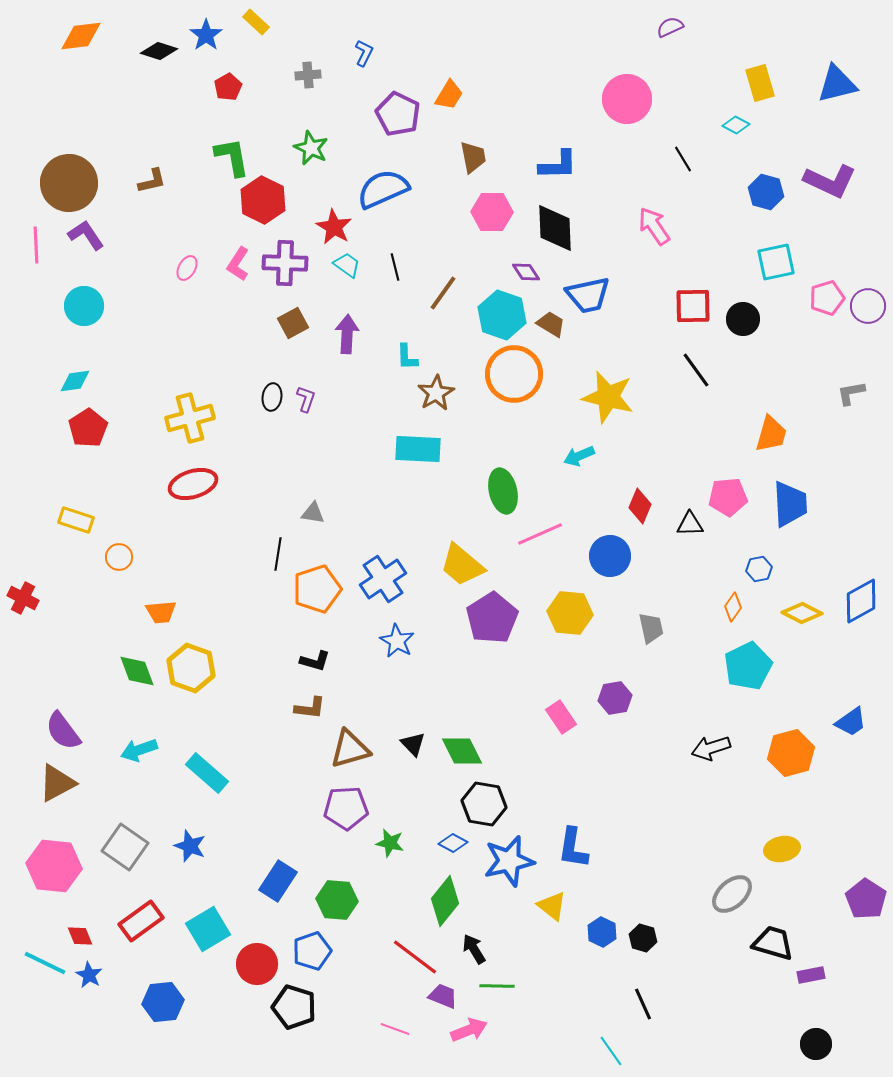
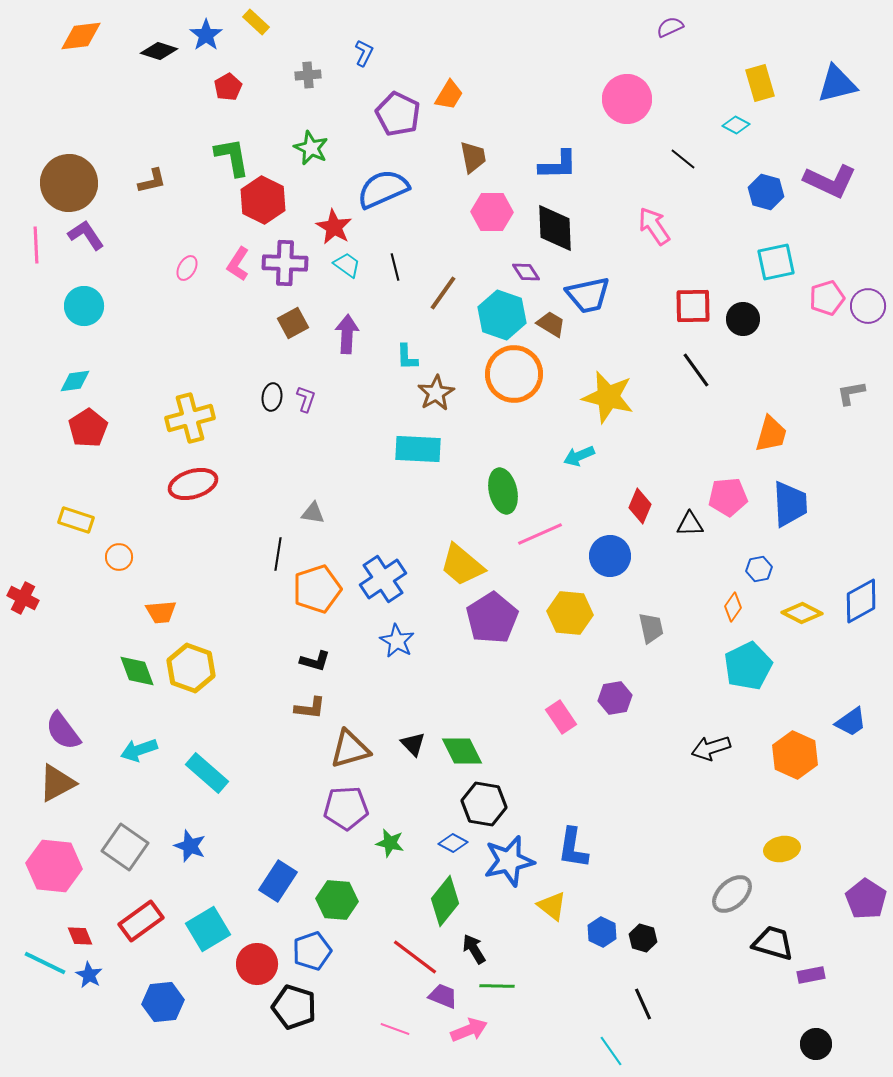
black line at (683, 159): rotated 20 degrees counterclockwise
orange hexagon at (791, 753): moved 4 px right, 2 px down; rotated 21 degrees counterclockwise
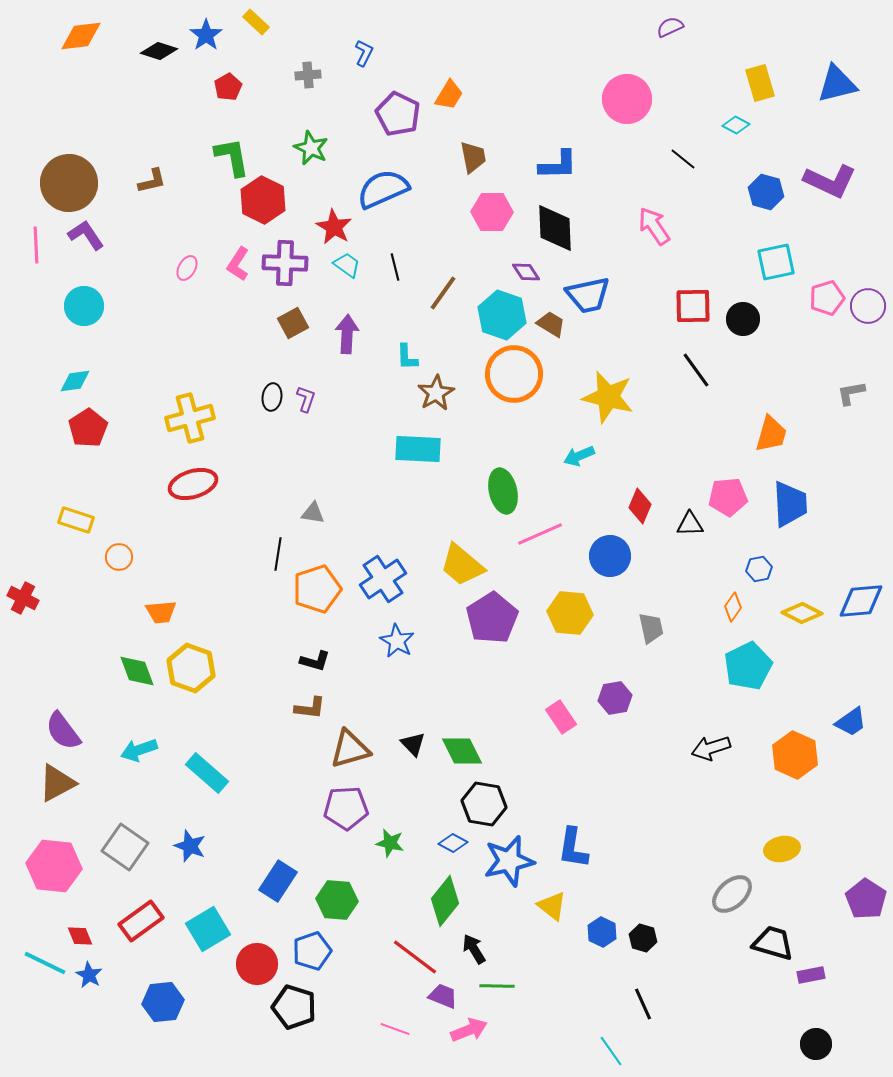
blue diamond at (861, 601): rotated 24 degrees clockwise
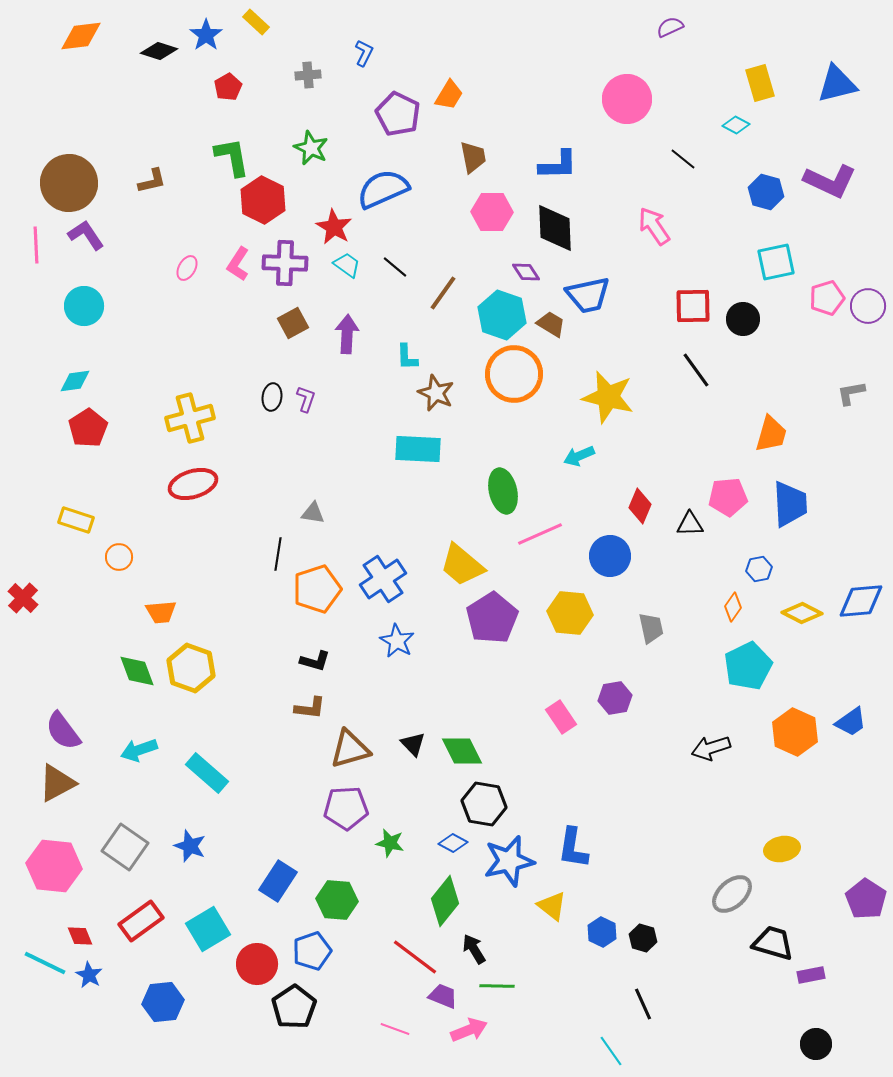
black line at (395, 267): rotated 36 degrees counterclockwise
brown star at (436, 393): rotated 18 degrees counterclockwise
red cross at (23, 598): rotated 16 degrees clockwise
orange hexagon at (795, 755): moved 23 px up
black pentagon at (294, 1007): rotated 21 degrees clockwise
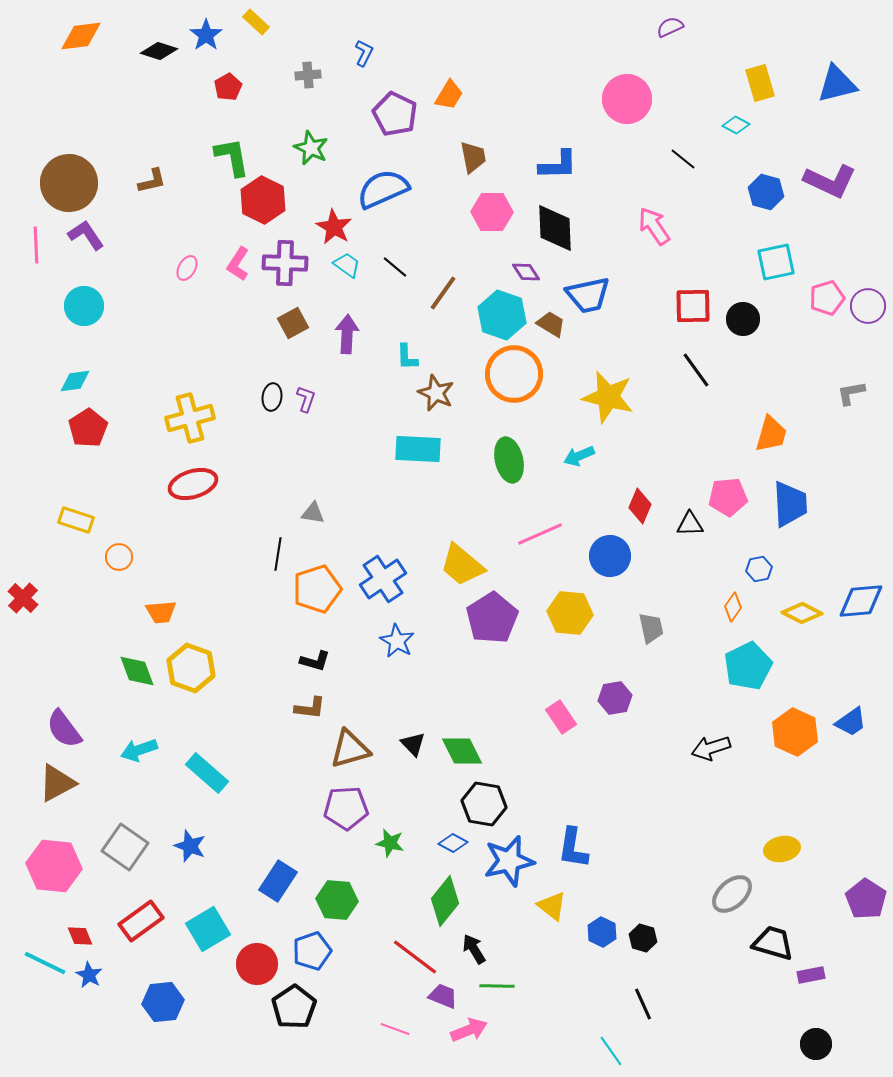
purple pentagon at (398, 114): moved 3 px left
green ellipse at (503, 491): moved 6 px right, 31 px up
purple semicircle at (63, 731): moved 1 px right, 2 px up
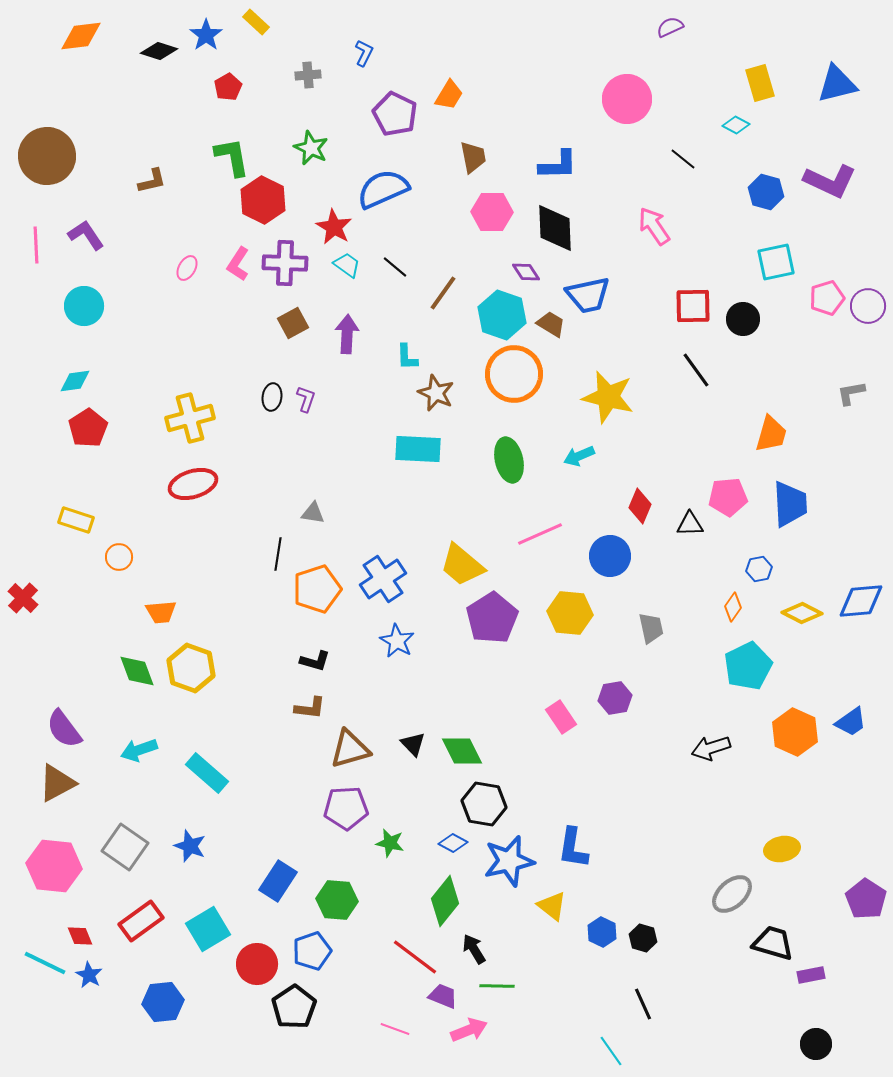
brown circle at (69, 183): moved 22 px left, 27 px up
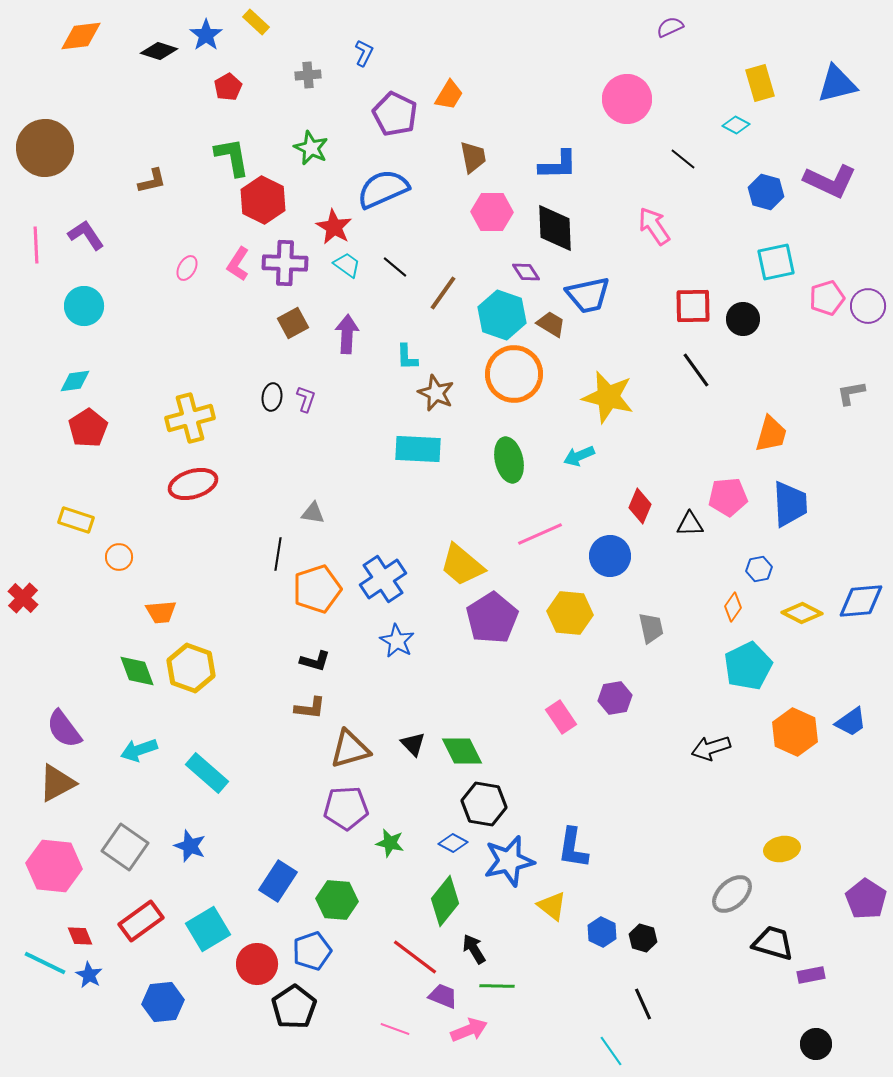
brown circle at (47, 156): moved 2 px left, 8 px up
